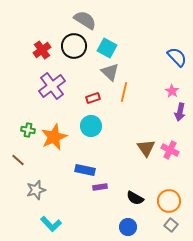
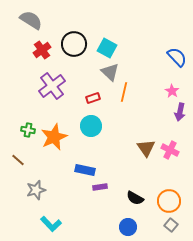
gray semicircle: moved 54 px left
black circle: moved 2 px up
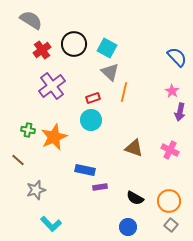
cyan circle: moved 6 px up
brown triangle: moved 12 px left; rotated 36 degrees counterclockwise
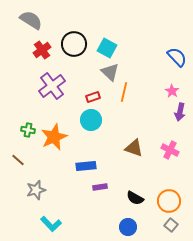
red rectangle: moved 1 px up
blue rectangle: moved 1 px right, 4 px up; rotated 18 degrees counterclockwise
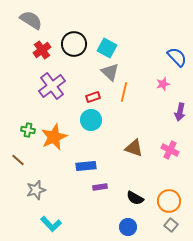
pink star: moved 9 px left, 7 px up; rotated 24 degrees clockwise
